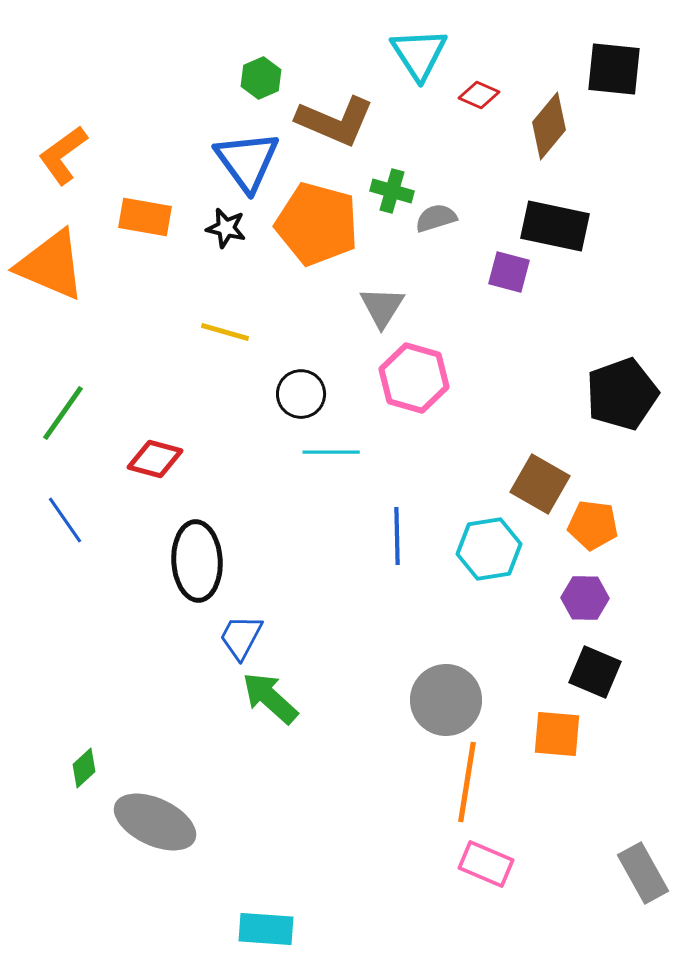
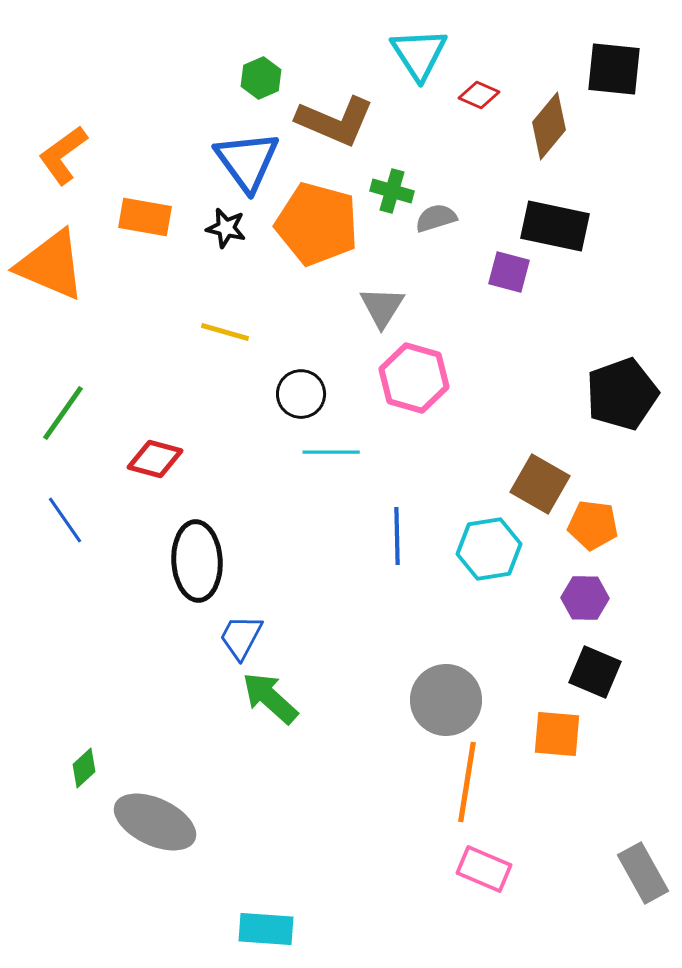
pink rectangle at (486, 864): moved 2 px left, 5 px down
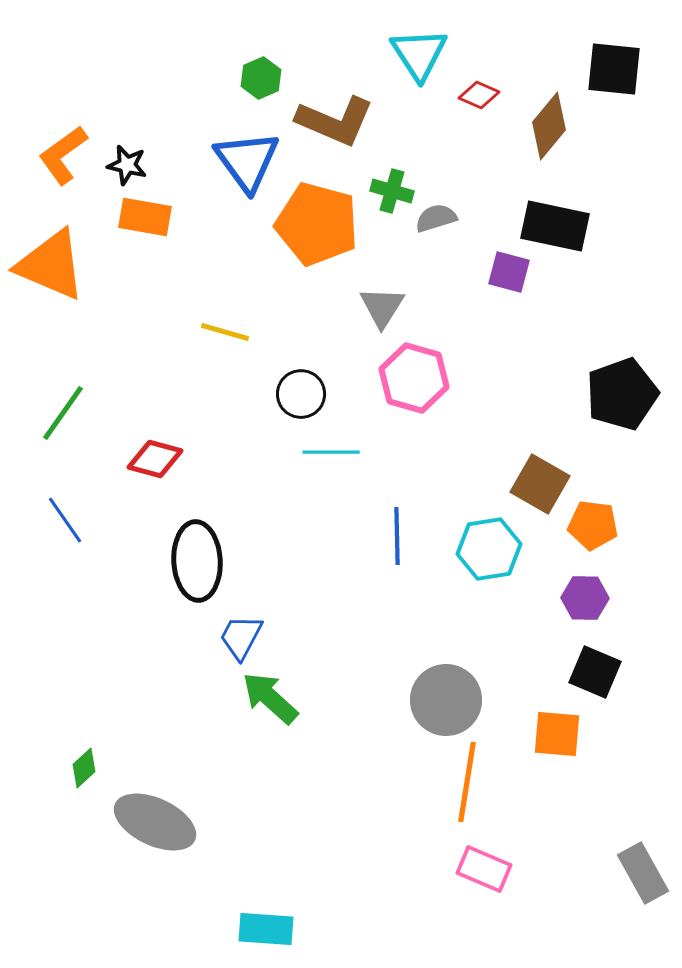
black star at (226, 228): moved 99 px left, 63 px up
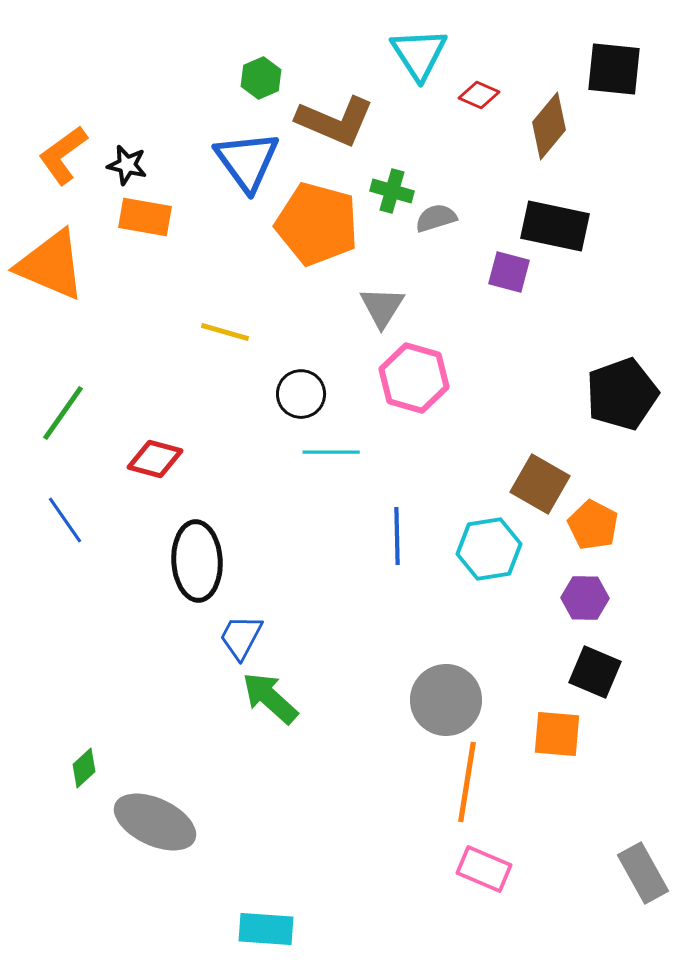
orange pentagon at (593, 525): rotated 21 degrees clockwise
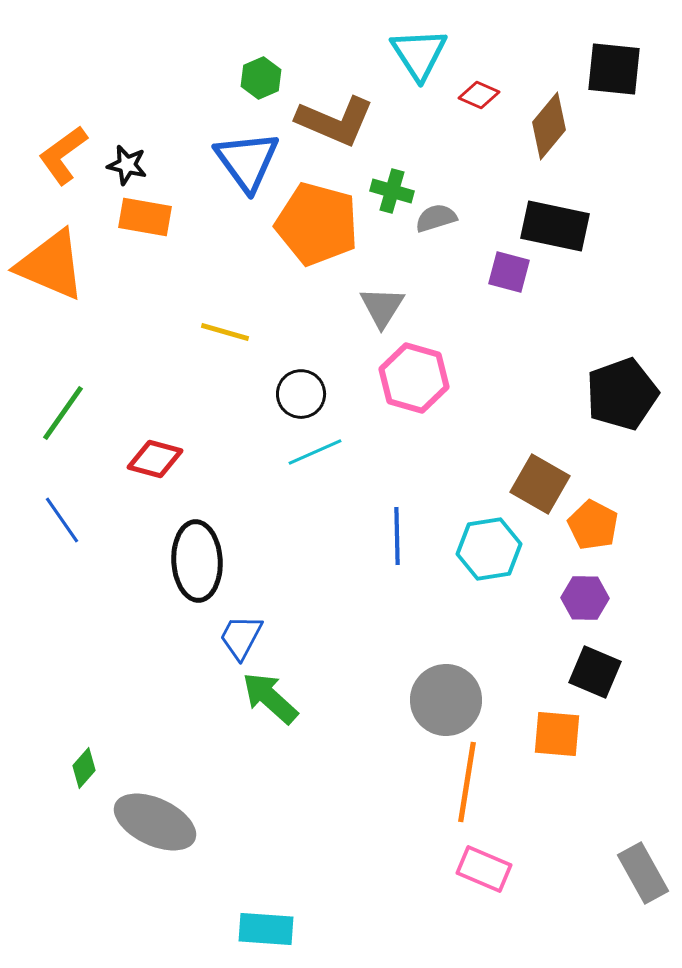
cyan line at (331, 452): moved 16 px left; rotated 24 degrees counterclockwise
blue line at (65, 520): moved 3 px left
green diamond at (84, 768): rotated 6 degrees counterclockwise
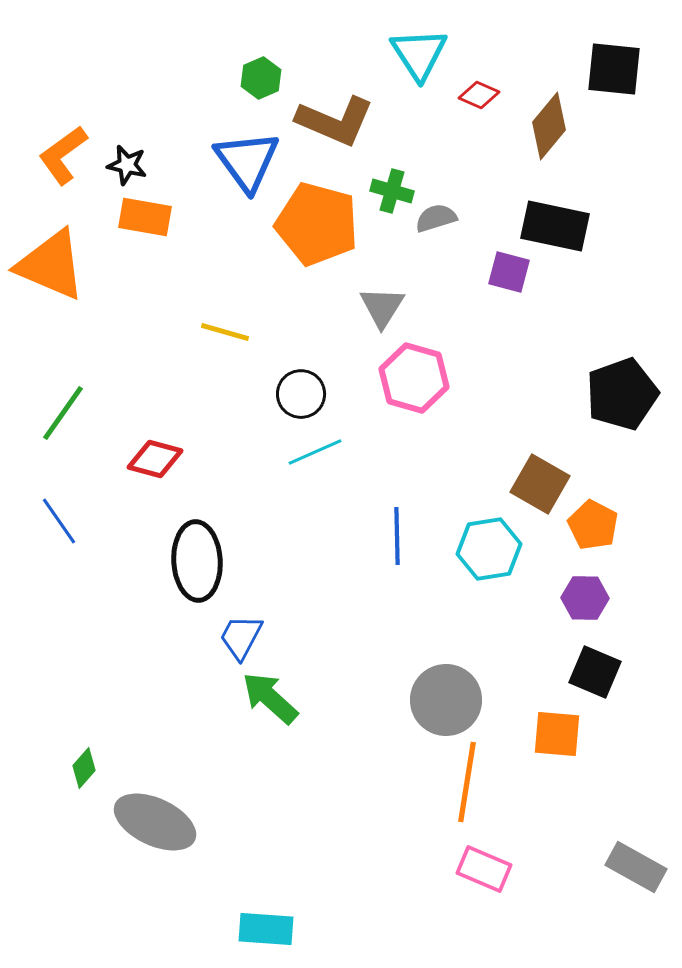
blue line at (62, 520): moved 3 px left, 1 px down
gray rectangle at (643, 873): moved 7 px left, 6 px up; rotated 32 degrees counterclockwise
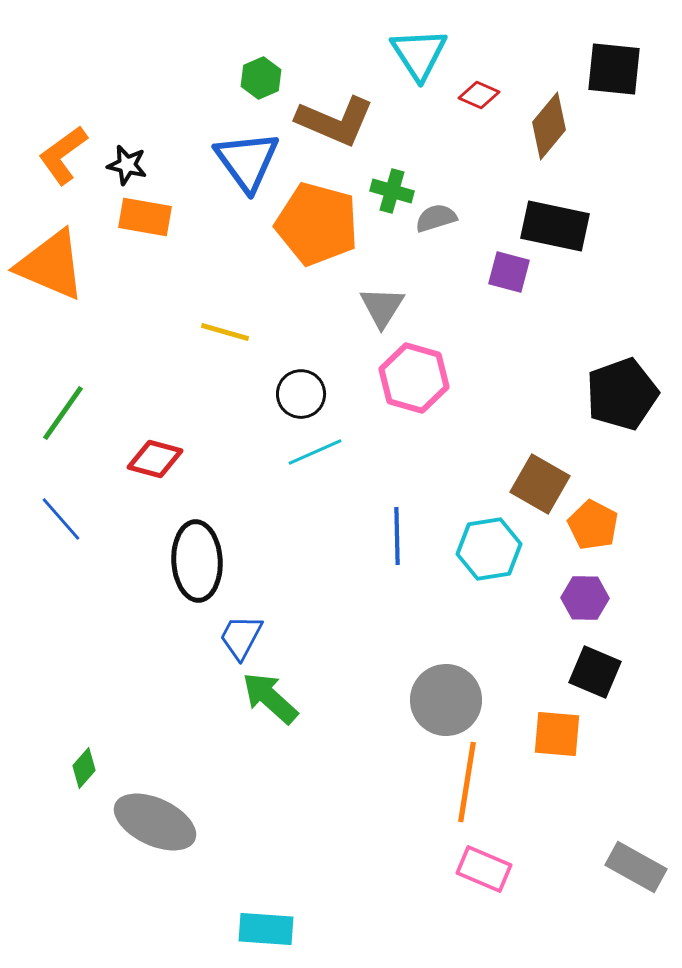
blue line at (59, 521): moved 2 px right, 2 px up; rotated 6 degrees counterclockwise
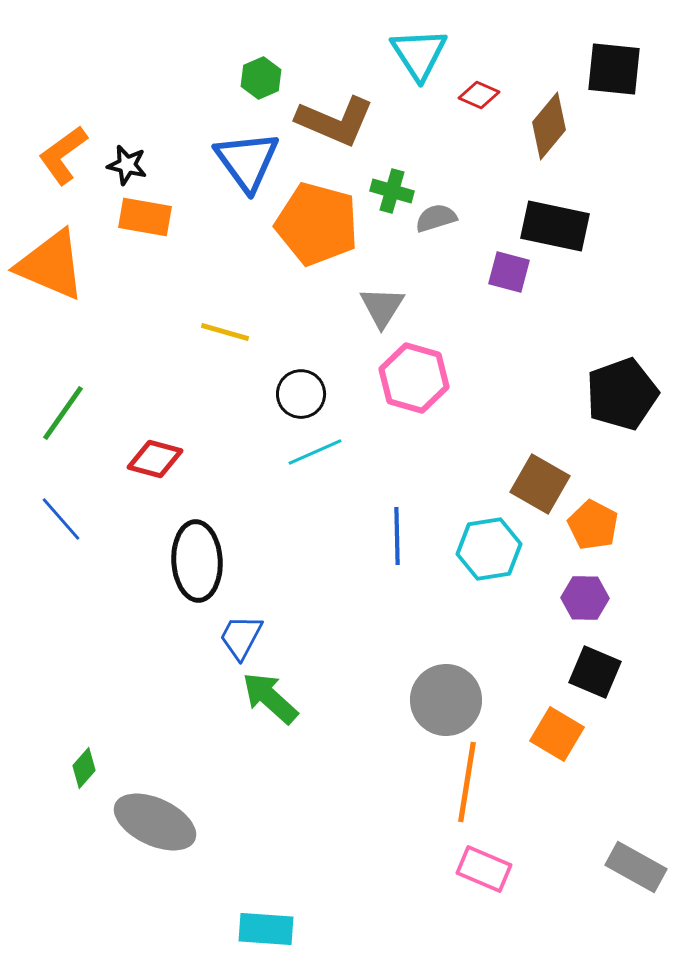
orange square at (557, 734): rotated 26 degrees clockwise
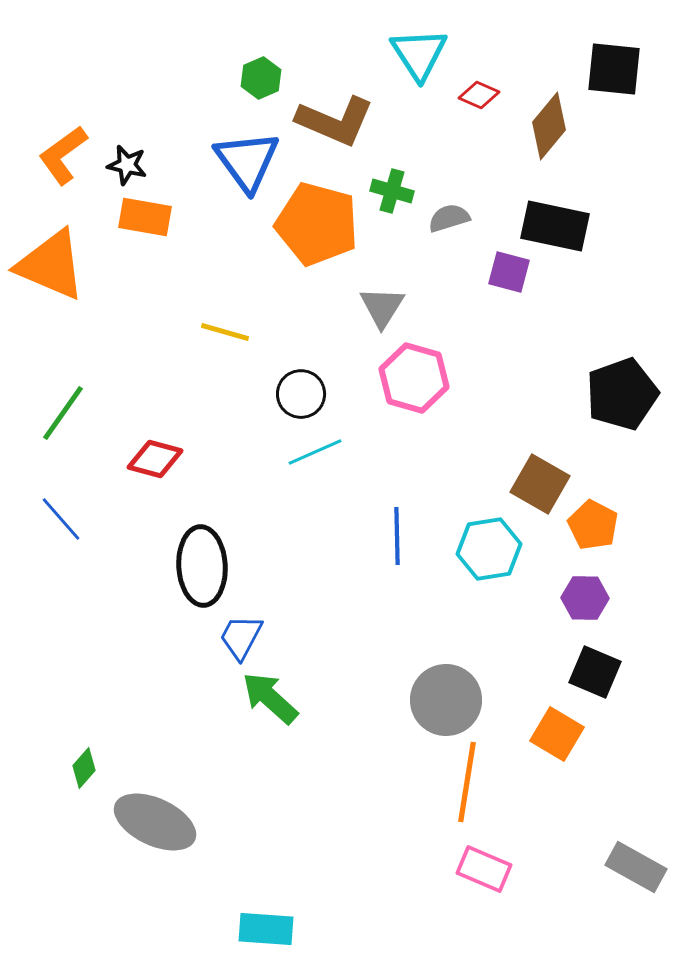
gray semicircle at (436, 218): moved 13 px right
black ellipse at (197, 561): moved 5 px right, 5 px down
